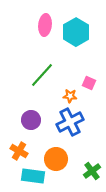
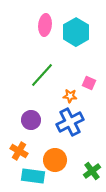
orange circle: moved 1 px left, 1 px down
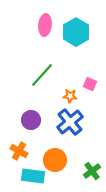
pink square: moved 1 px right, 1 px down
blue cross: rotated 12 degrees counterclockwise
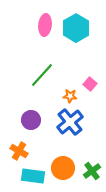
cyan hexagon: moved 4 px up
pink square: rotated 16 degrees clockwise
orange circle: moved 8 px right, 8 px down
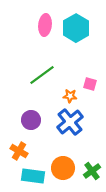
green line: rotated 12 degrees clockwise
pink square: rotated 24 degrees counterclockwise
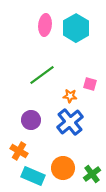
green cross: moved 3 px down
cyan rectangle: rotated 15 degrees clockwise
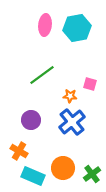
cyan hexagon: moved 1 px right; rotated 20 degrees clockwise
blue cross: moved 2 px right
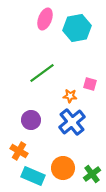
pink ellipse: moved 6 px up; rotated 15 degrees clockwise
green line: moved 2 px up
